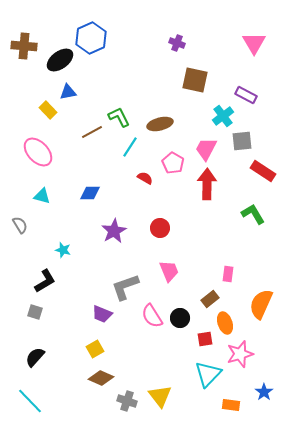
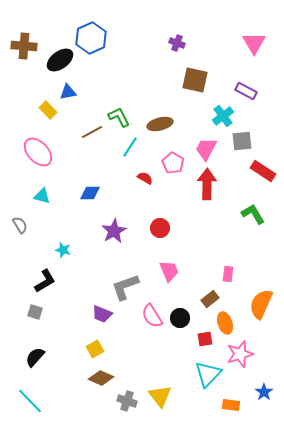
purple rectangle at (246, 95): moved 4 px up
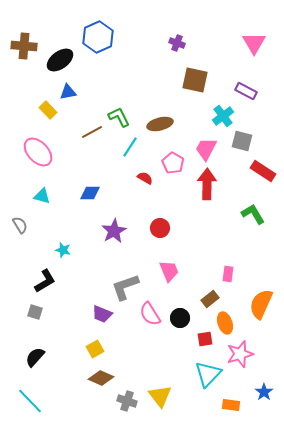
blue hexagon at (91, 38): moved 7 px right, 1 px up
gray square at (242, 141): rotated 20 degrees clockwise
pink semicircle at (152, 316): moved 2 px left, 2 px up
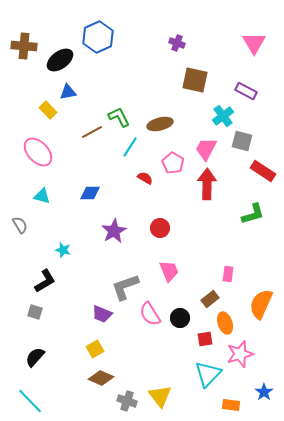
green L-shape at (253, 214): rotated 105 degrees clockwise
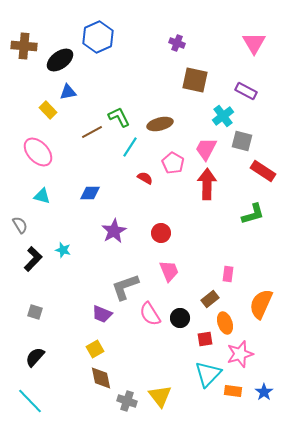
red circle at (160, 228): moved 1 px right, 5 px down
black L-shape at (45, 281): moved 12 px left, 22 px up; rotated 15 degrees counterclockwise
brown diamond at (101, 378): rotated 55 degrees clockwise
orange rectangle at (231, 405): moved 2 px right, 14 px up
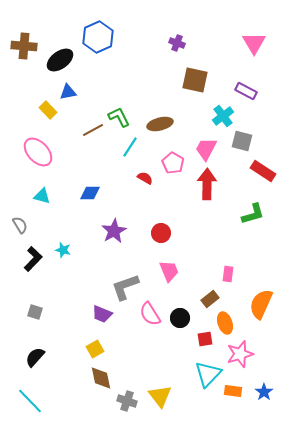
brown line at (92, 132): moved 1 px right, 2 px up
